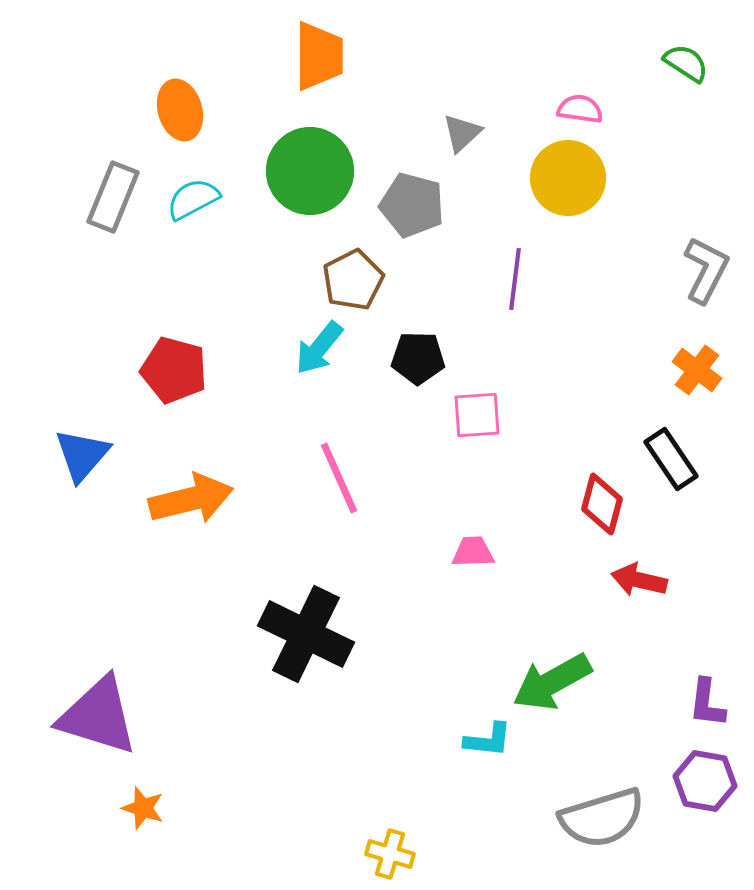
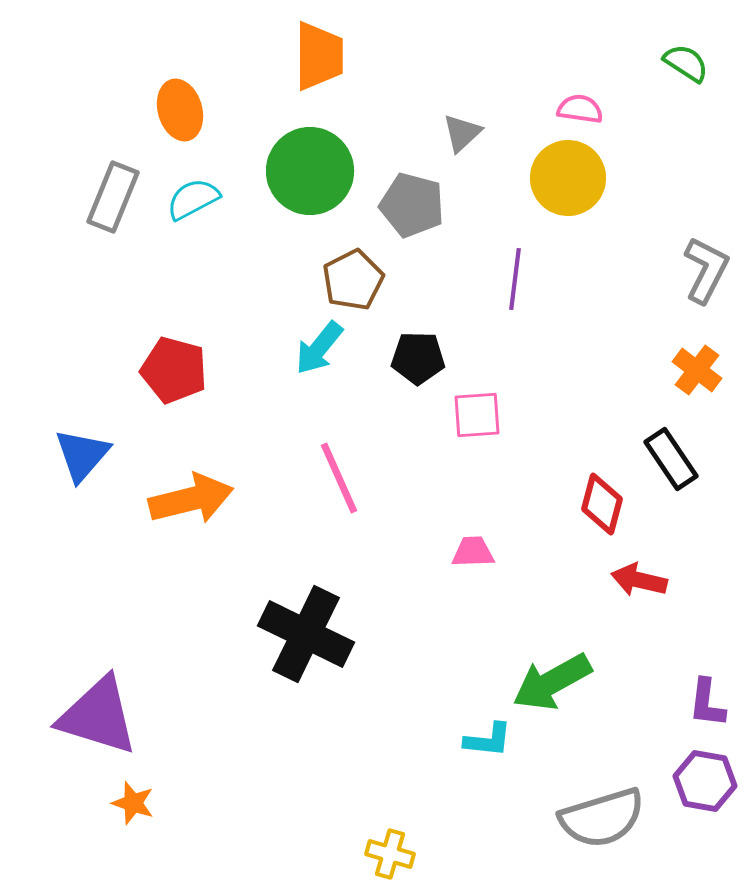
orange star: moved 10 px left, 5 px up
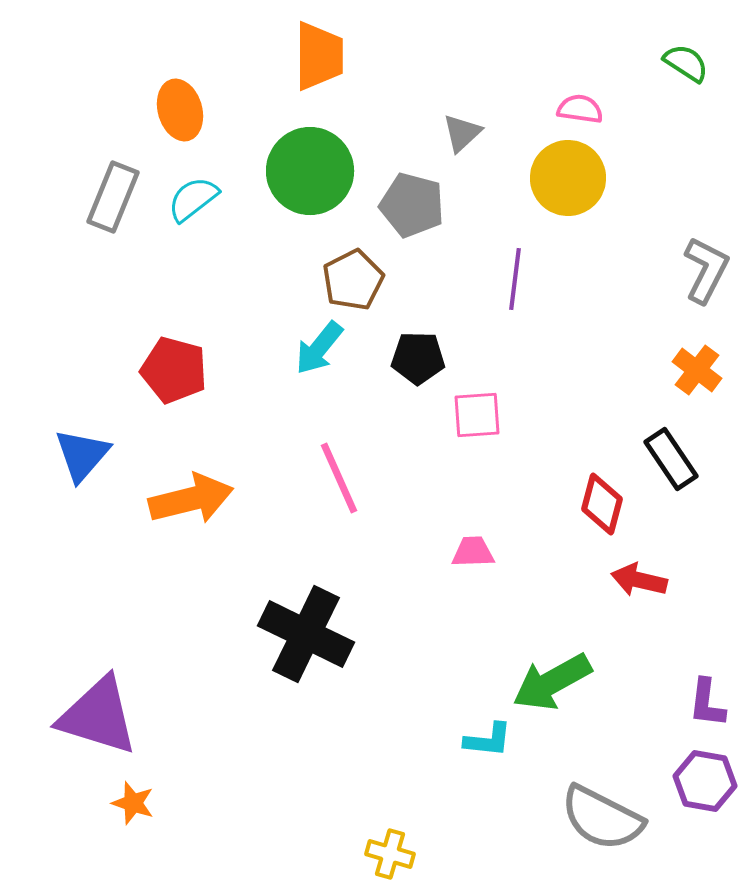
cyan semicircle: rotated 10 degrees counterclockwise
gray semicircle: rotated 44 degrees clockwise
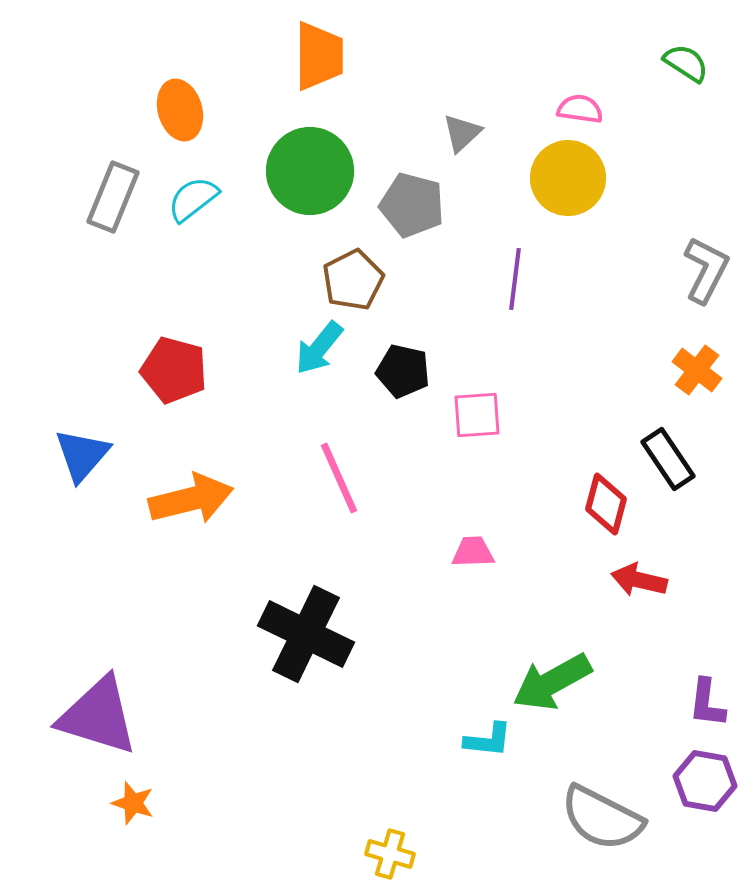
black pentagon: moved 15 px left, 13 px down; rotated 12 degrees clockwise
black rectangle: moved 3 px left
red diamond: moved 4 px right
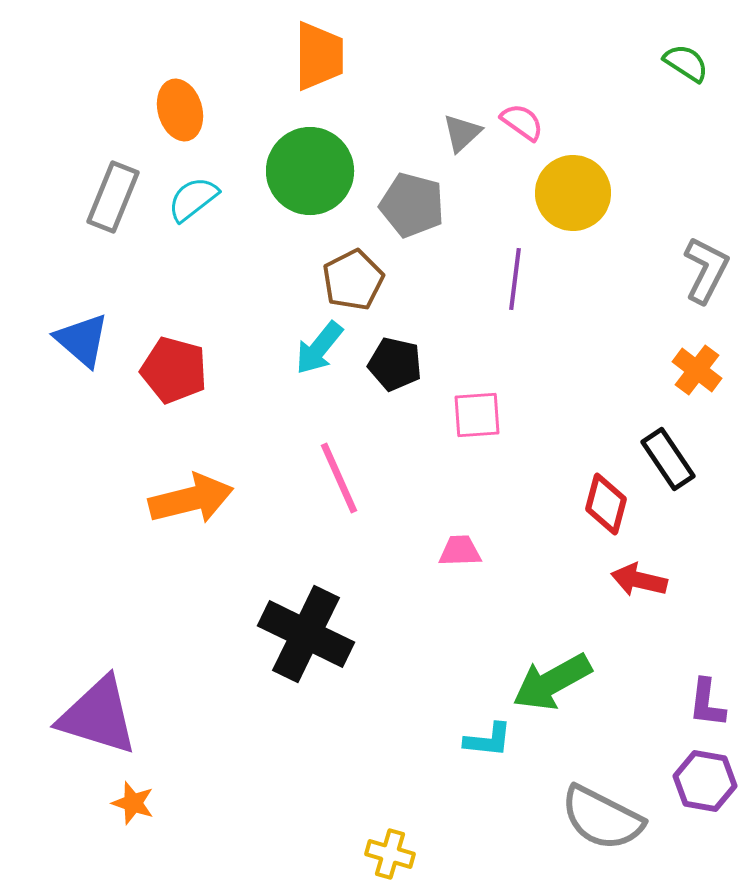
pink semicircle: moved 58 px left, 13 px down; rotated 27 degrees clockwise
yellow circle: moved 5 px right, 15 px down
black pentagon: moved 8 px left, 7 px up
blue triangle: moved 115 px up; rotated 30 degrees counterclockwise
pink trapezoid: moved 13 px left, 1 px up
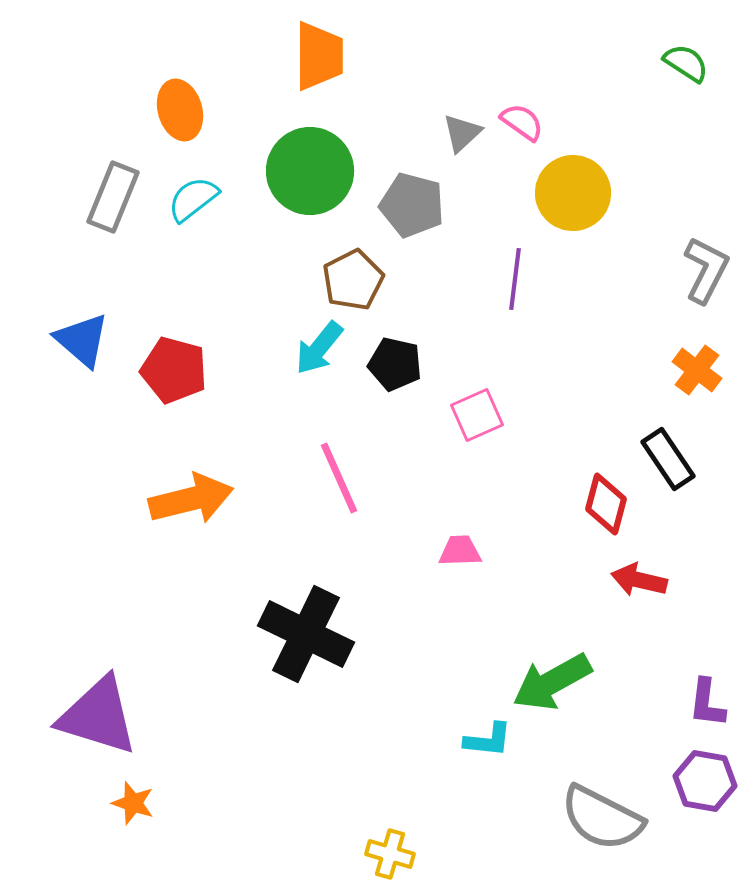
pink square: rotated 20 degrees counterclockwise
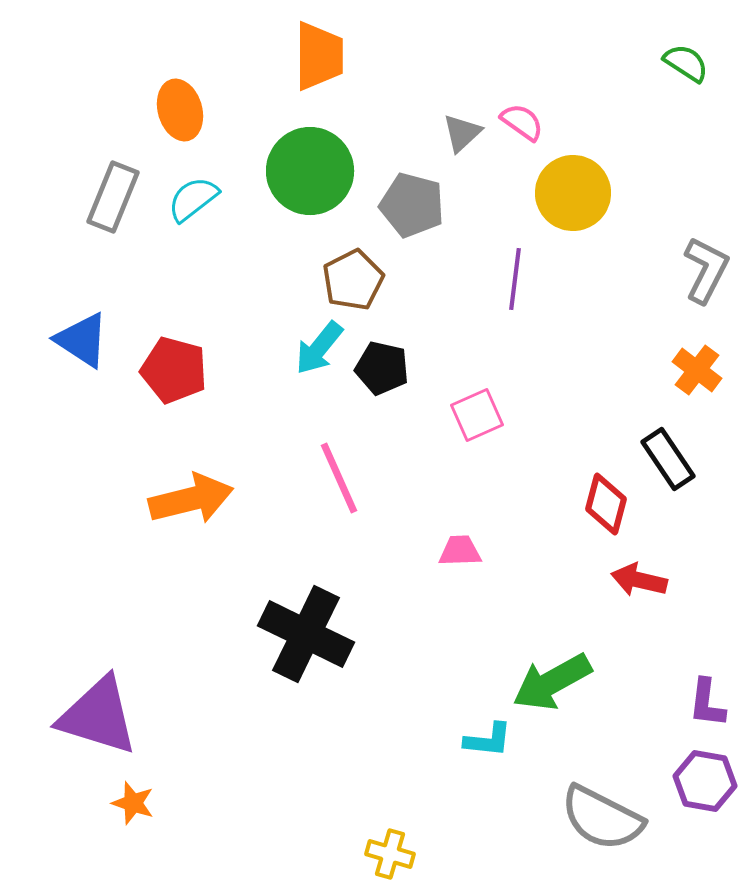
blue triangle: rotated 8 degrees counterclockwise
black pentagon: moved 13 px left, 4 px down
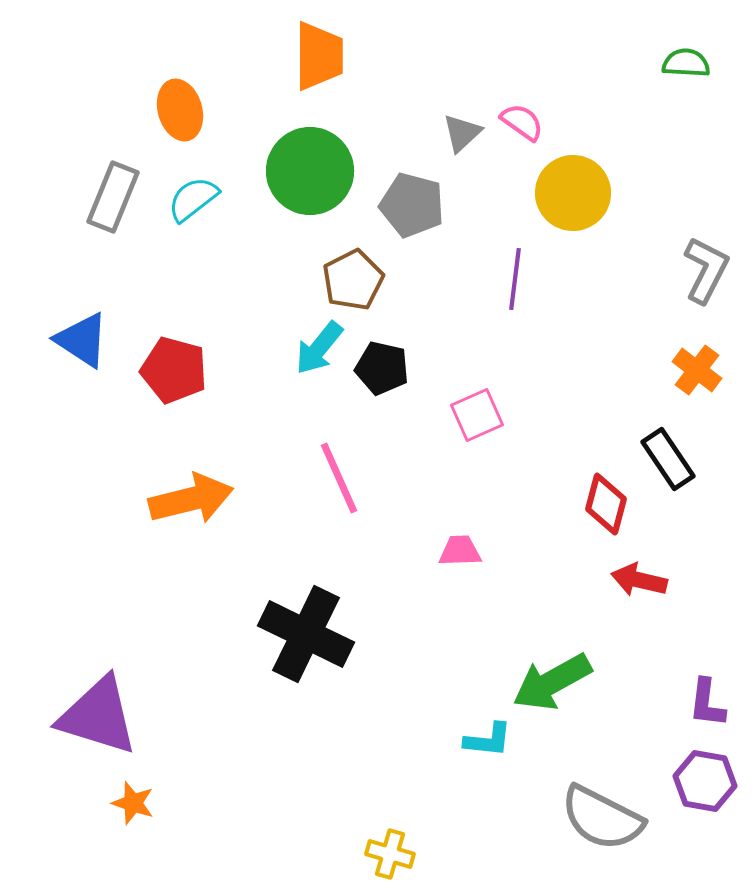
green semicircle: rotated 30 degrees counterclockwise
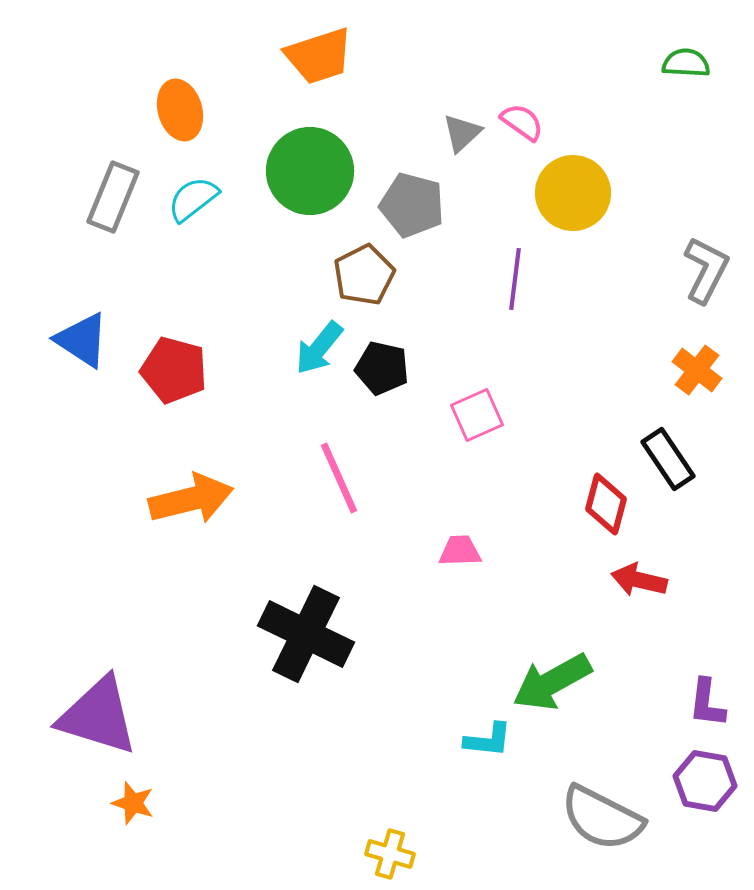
orange trapezoid: rotated 72 degrees clockwise
brown pentagon: moved 11 px right, 5 px up
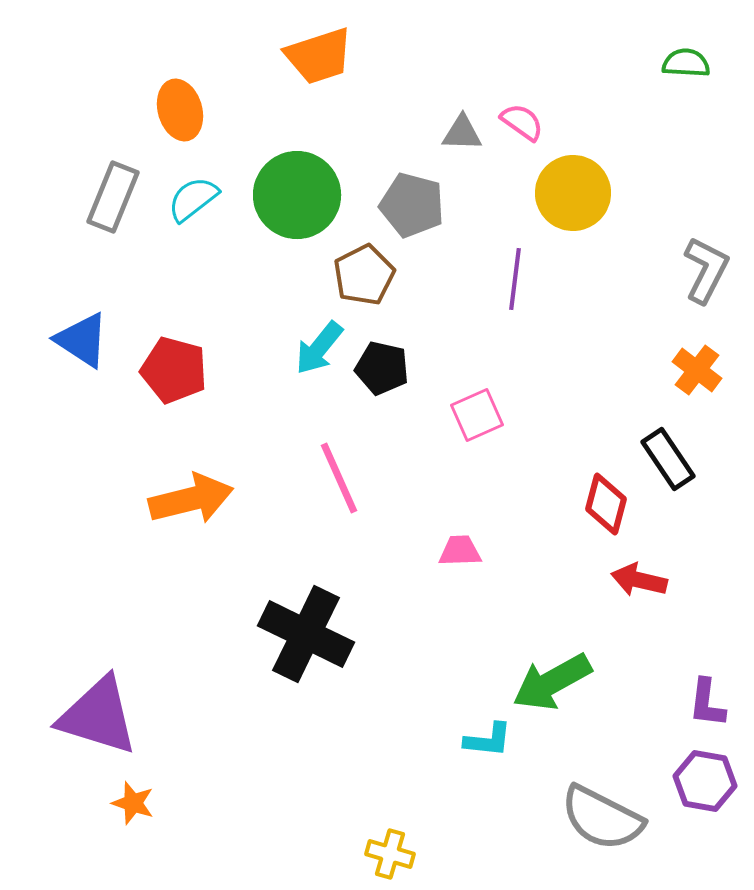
gray triangle: rotated 45 degrees clockwise
green circle: moved 13 px left, 24 px down
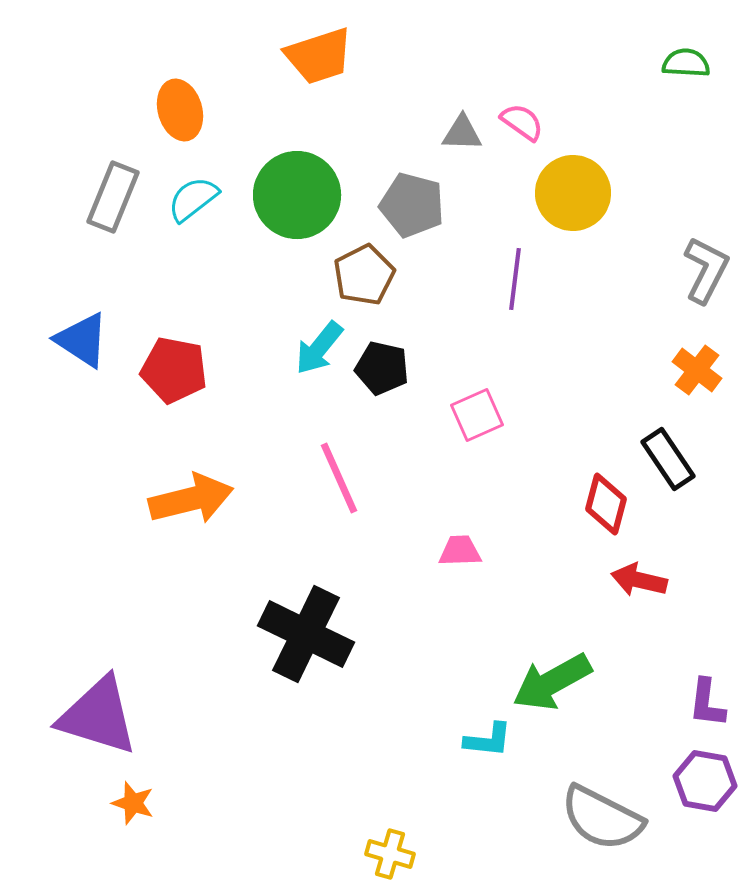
red pentagon: rotated 4 degrees counterclockwise
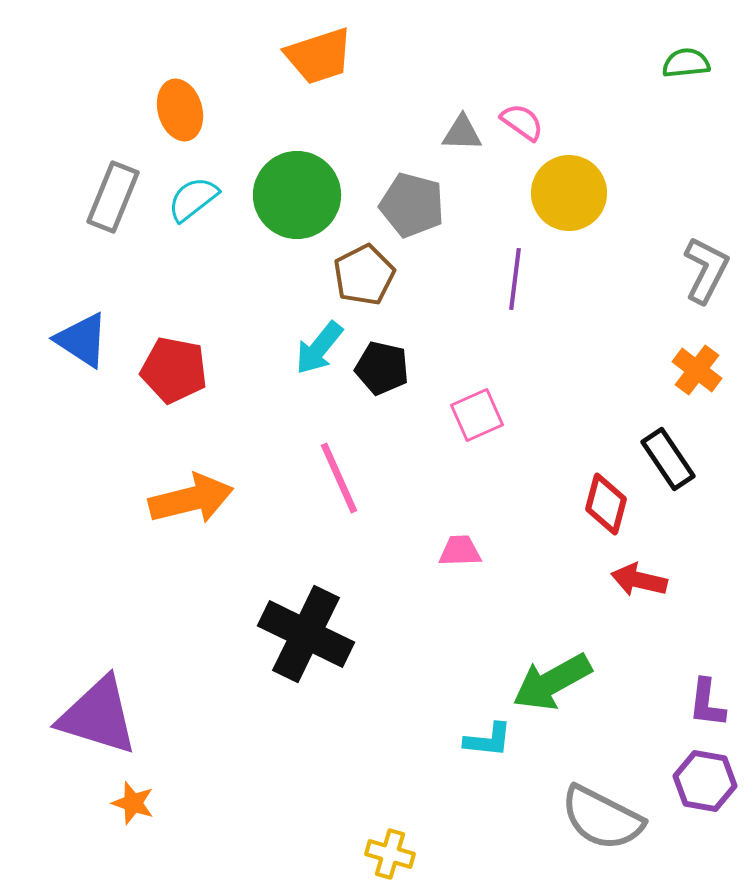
green semicircle: rotated 9 degrees counterclockwise
yellow circle: moved 4 px left
